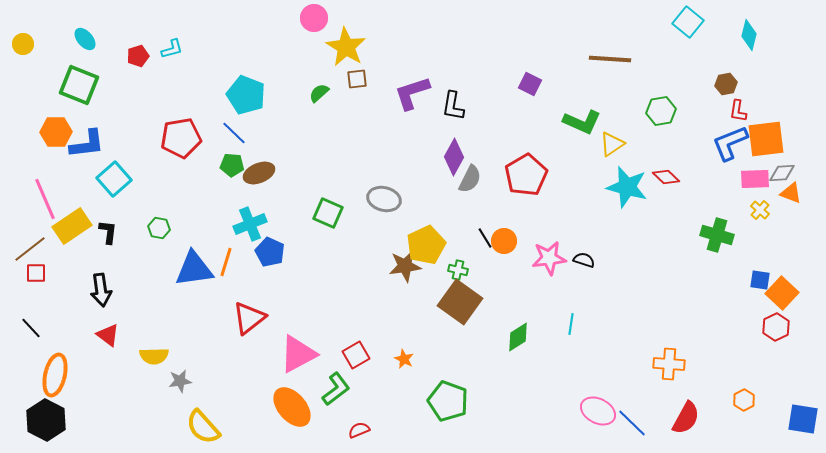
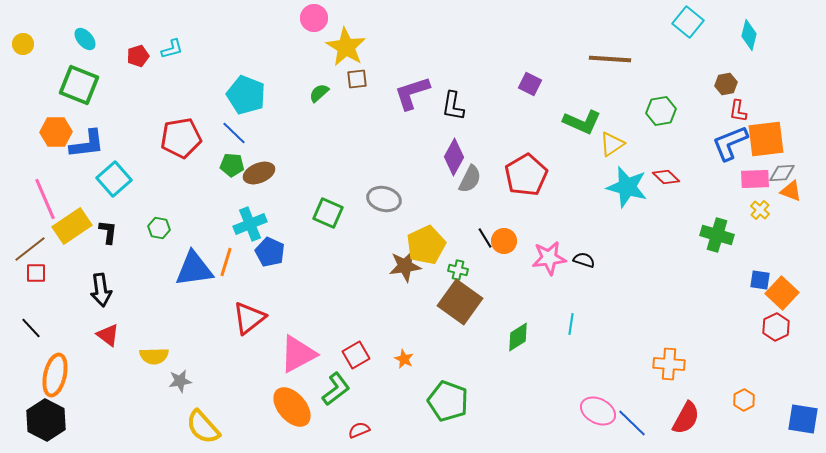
orange triangle at (791, 193): moved 2 px up
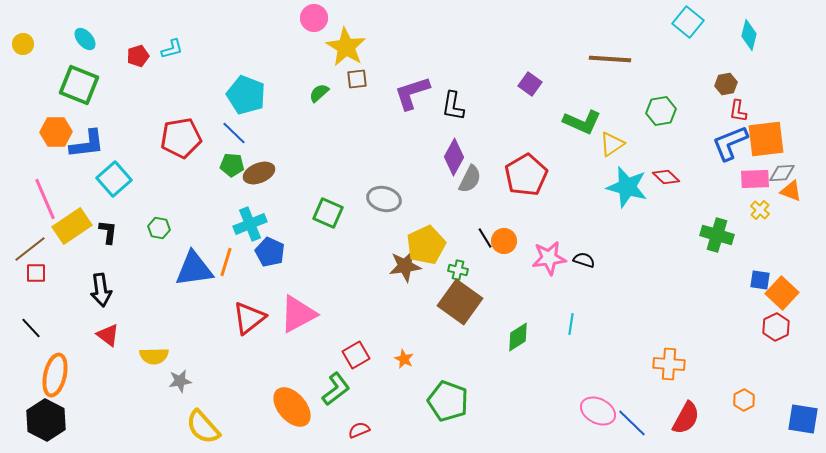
purple square at (530, 84): rotated 10 degrees clockwise
pink triangle at (298, 354): moved 40 px up
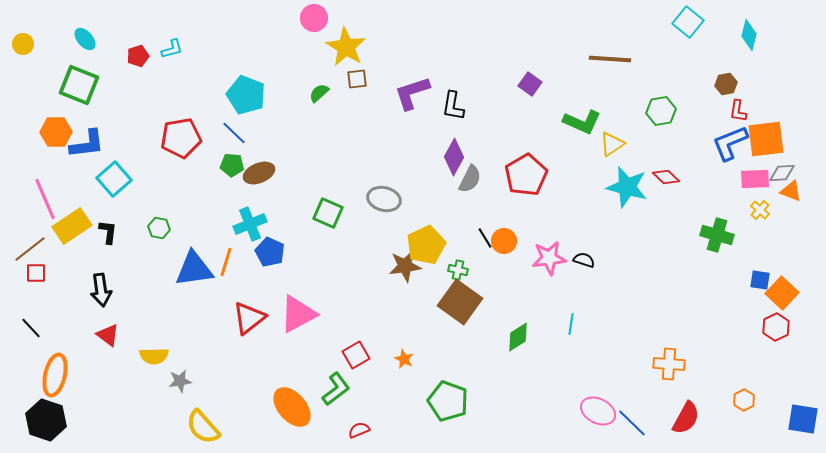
black hexagon at (46, 420): rotated 9 degrees counterclockwise
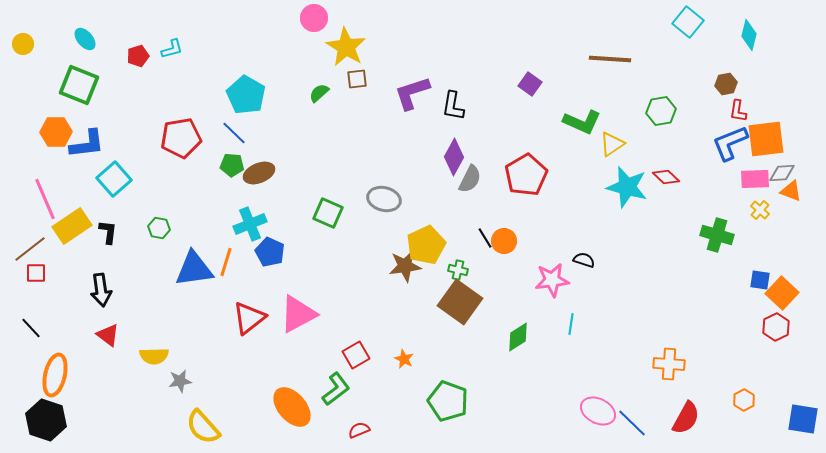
cyan pentagon at (246, 95): rotated 9 degrees clockwise
pink star at (549, 258): moved 3 px right, 22 px down
